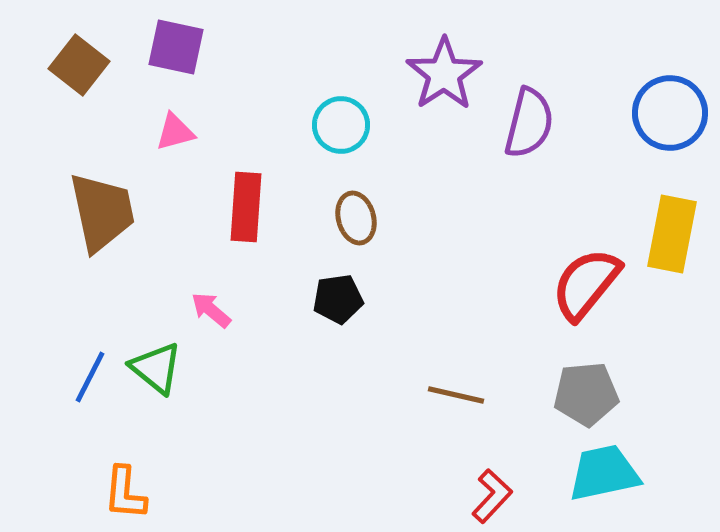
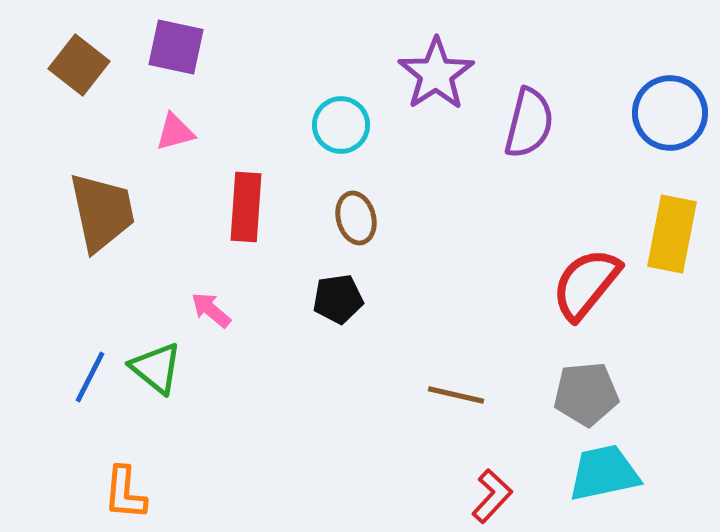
purple star: moved 8 px left
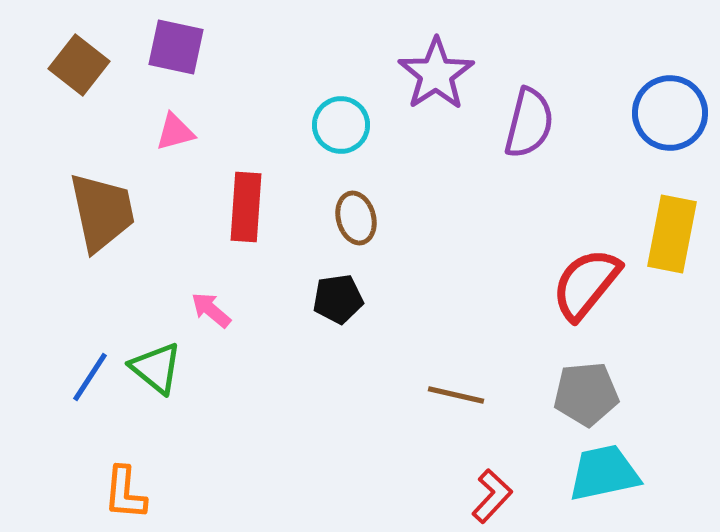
blue line: rotated 6 degrees clockwise
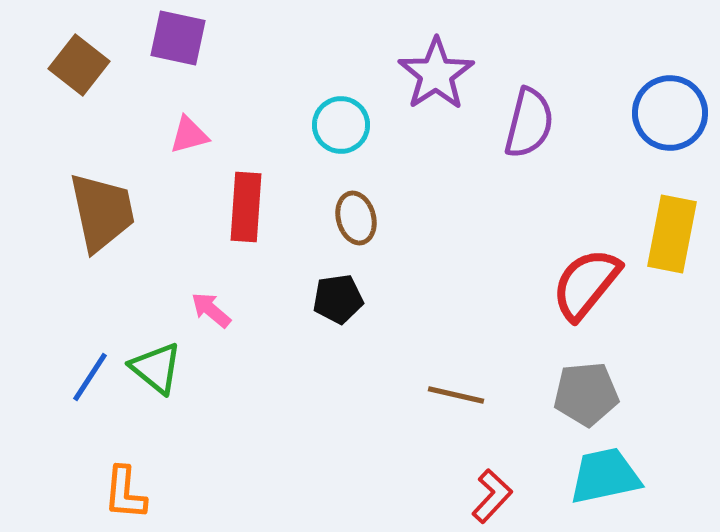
purple square: moved 2 px right, 9 px up
pink triangle: moved 14 px right, 3 px down
cyan trapezoid: moved 1 px right, 3 px down
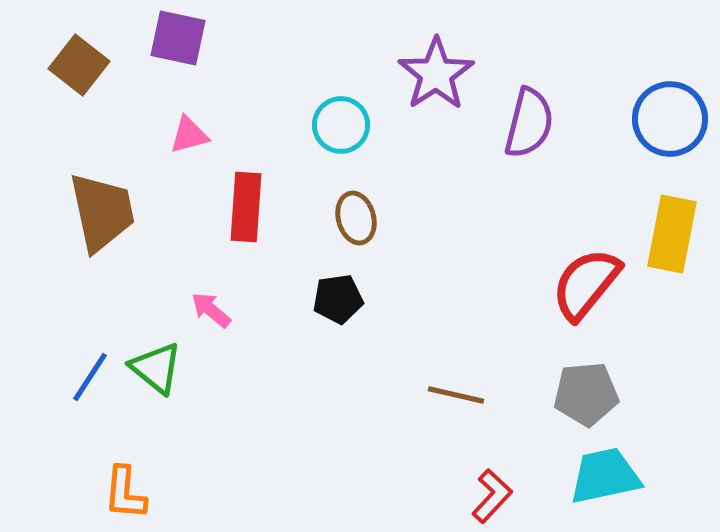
blue circle: moved 6 px down
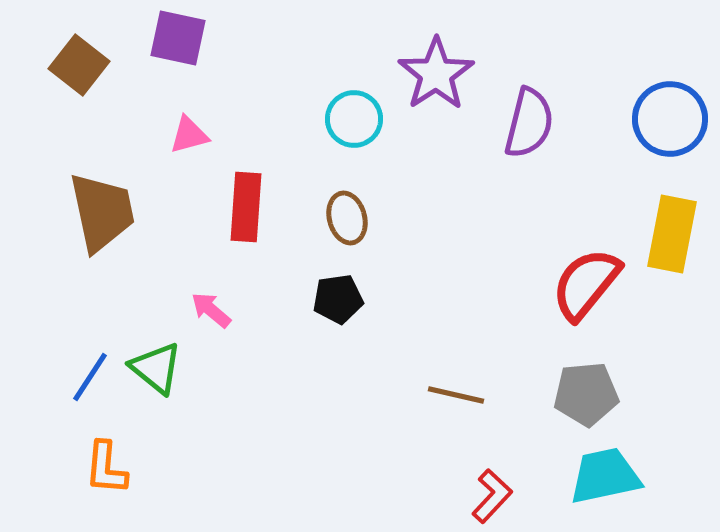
cyan circle: moved 13 px right, 6 px up
brown ellipse: moved 9 px left
orange L-shape: moved 19 px left, 25 px up
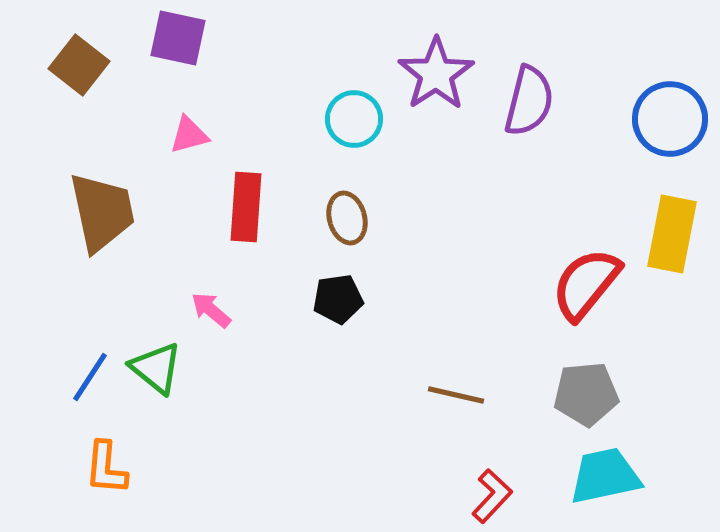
purple semicircle: moved 22 px up
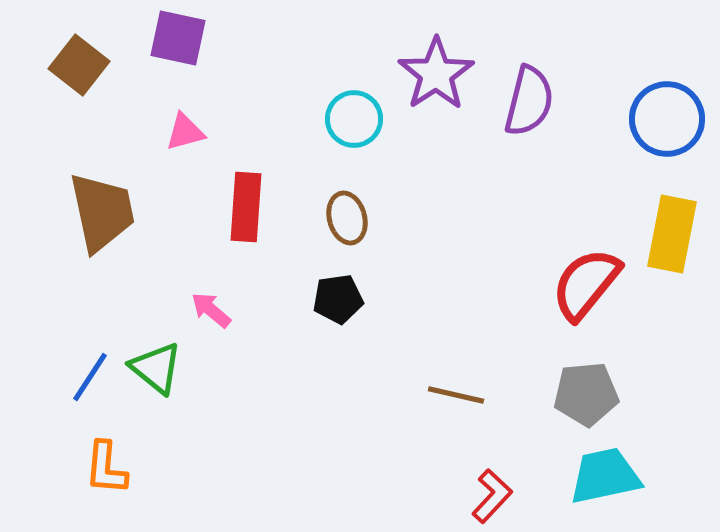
blue circle: moved 3 px left
pink triangle: moved 4 px left, 3 px up
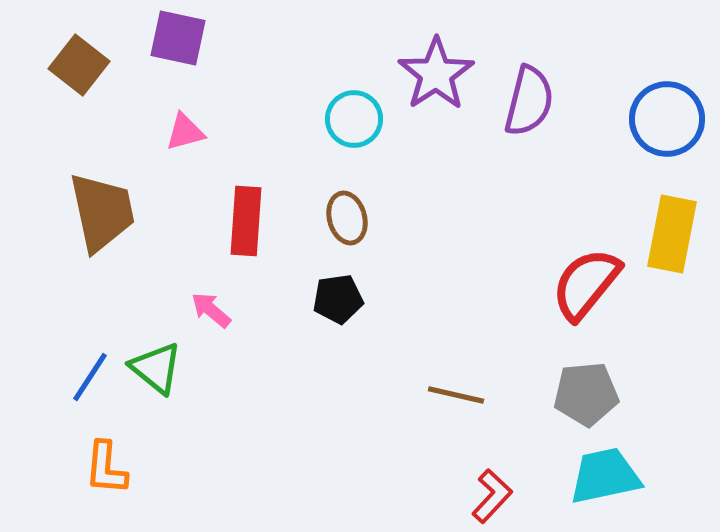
red rectangle: moved 14 px down
